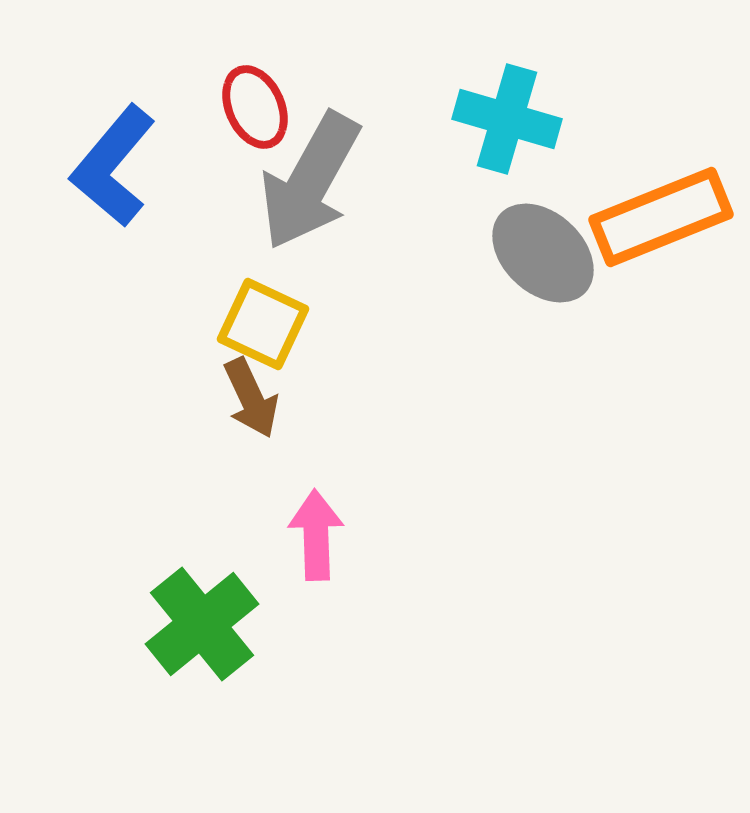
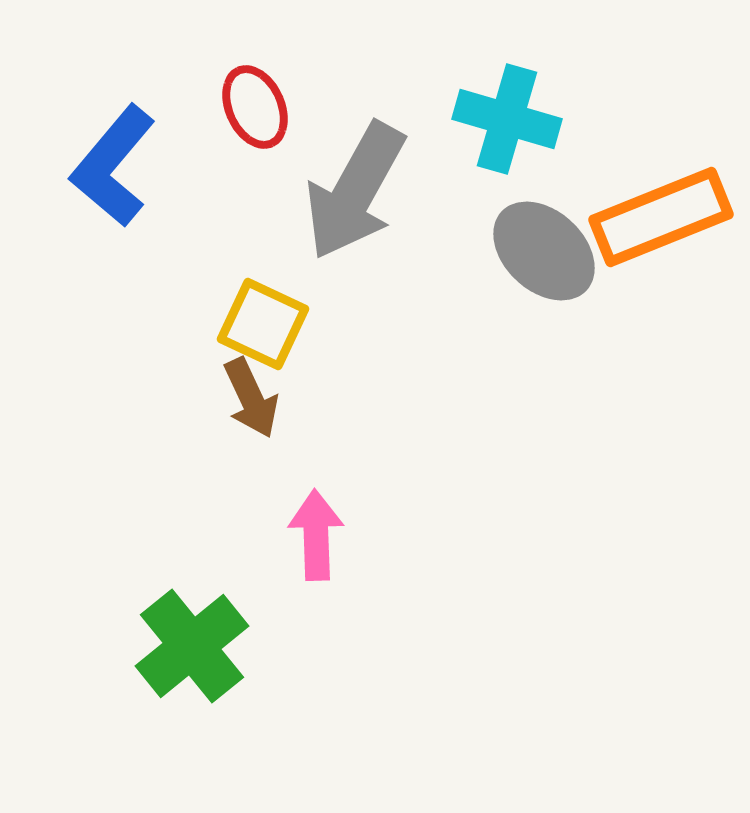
gray arrow: moved 45 px right, 10 px down
gray ellipse: moved 1 px right, 2 px up
green cross: moved 10 px left, 22 px down
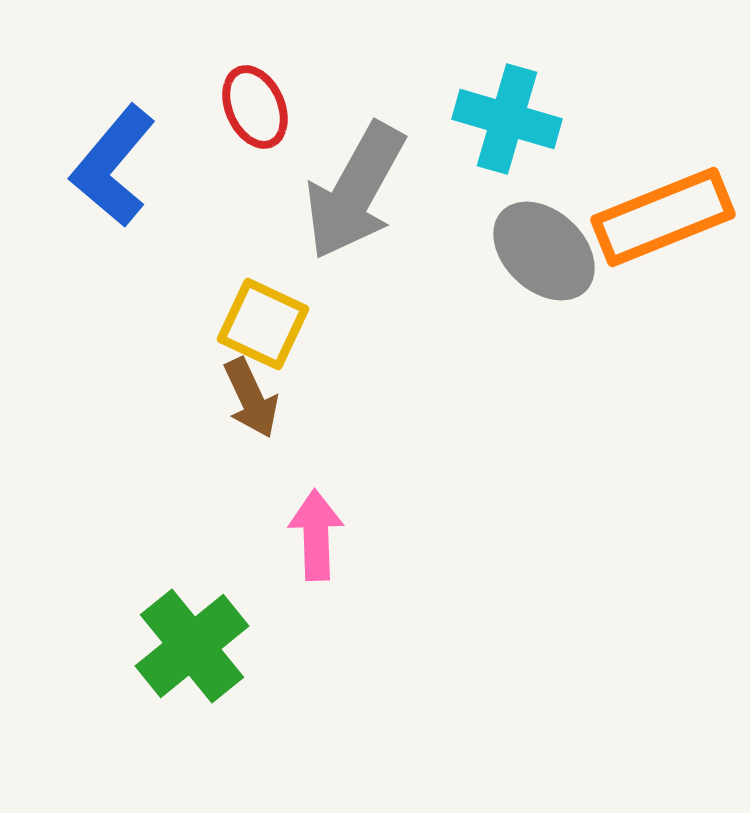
orange rectangle: moved 2 px right
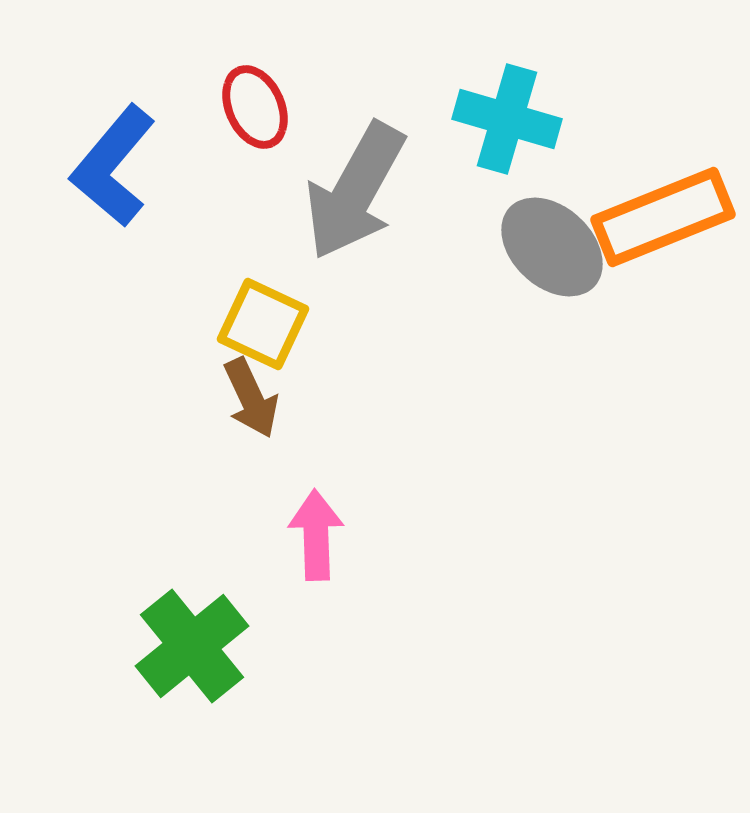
gray ellipse: moved 8 px right, 4 px up
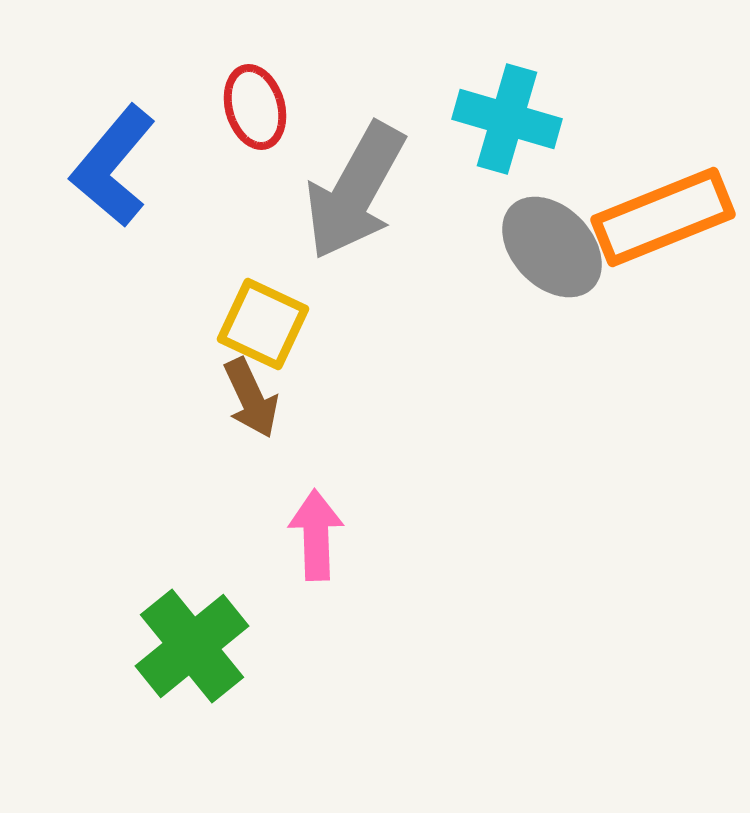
red ellipse: rotated 8 degrees clockwise
gray ellipse: rotated 3 degrees clockwise
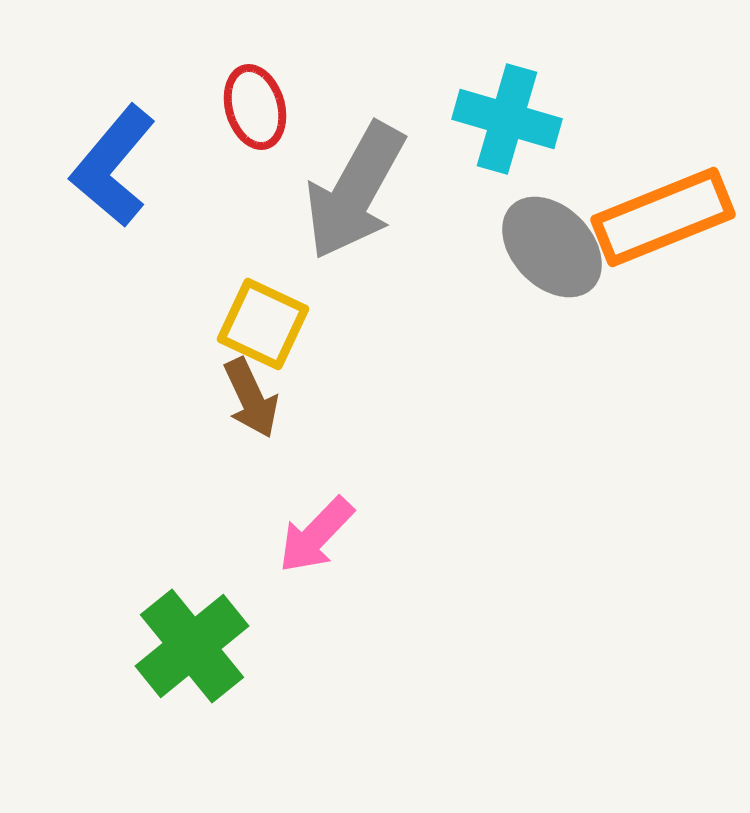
pink arrow: rotated 134 degrees counterclockwise
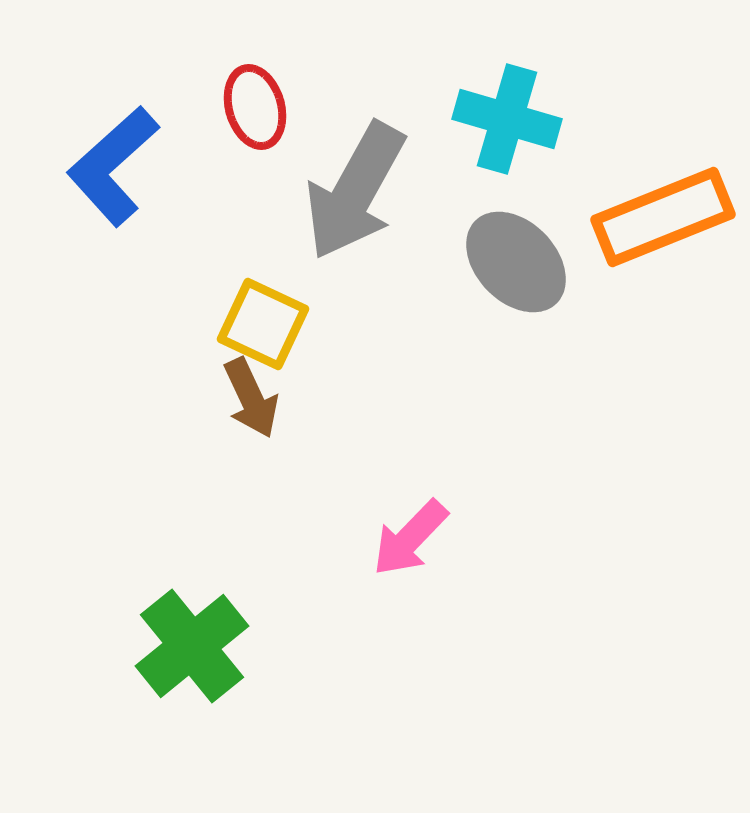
blue L-shape: rotated 8 degrees clockwise
gray ellipse: moved 36 px left, 15 px down
pink arrow: moved 94 px right, 3 px down
